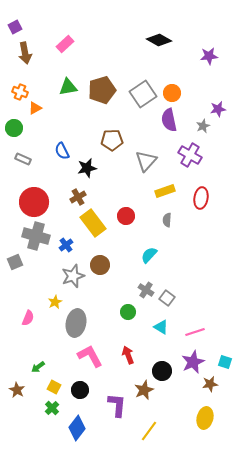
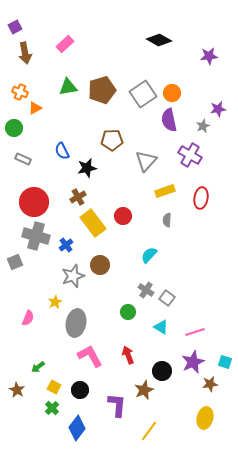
red circle at (126, 216): moved 3 px left
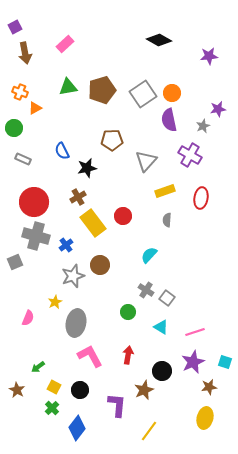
red arrow at (128, 355): rotated 30 degrees clockwise
brown star at (210, 384): moved 1 px left, 3 px down
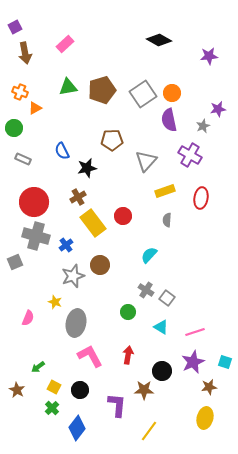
yellow star at (55, 302): rotated 24 degrees counterclockwise
brown star at (144, 390): rotated 24 degrees clockwise
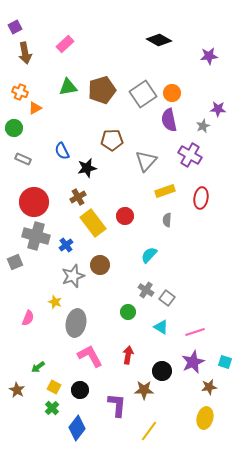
purple star at (218, 109): rotated 14 degrees clockwise
red circle at (123, 216): moved 2 px right
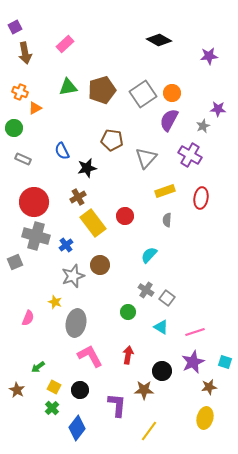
purple semicircle at (169, 120): rotated 40 degrees clockwise
brown pentagon at (112, 140): rotated 10 degrees clockwise
gray triangle at (146, 161): moved 3 px up
